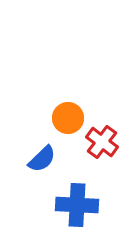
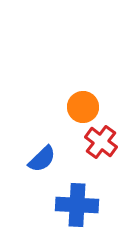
orange circle: moved 15 px right, 11 px up
red cross: moved 1 px left
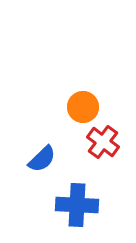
red cross: moved 2 px right
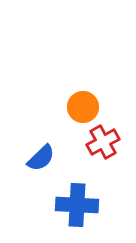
red cross: rotated 24 degrees clockwise
blue semicircle: moved 1 px left, 1 px up
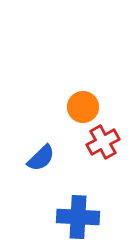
blue cross: moved 1 px right, 12 px down
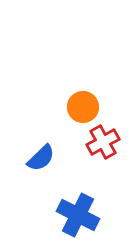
blue cross: moved 2 px up; rotated 24 degrees clockwise
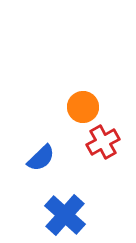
blue cross: moved 13 px left; rotated 15 degrees clockwise
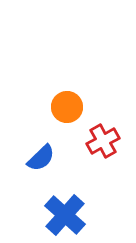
orange circle: moved 16 px left
red cross: moved 1 px up
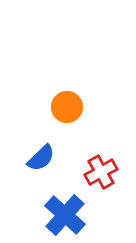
red cross: moved 2 px left, 31 px down
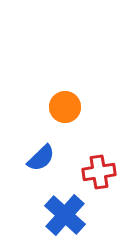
orange circle: moved 2 px left
red cross: moved 2 px left; rotated 20 degrees clockwise
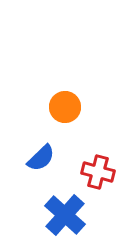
red cross: moved 1 px left; rotated 24 degrees clockwise
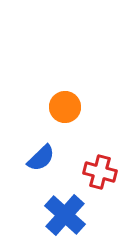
red cross: moved 2 px right
